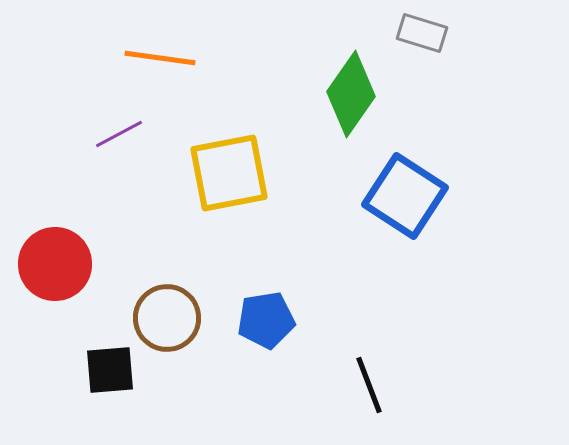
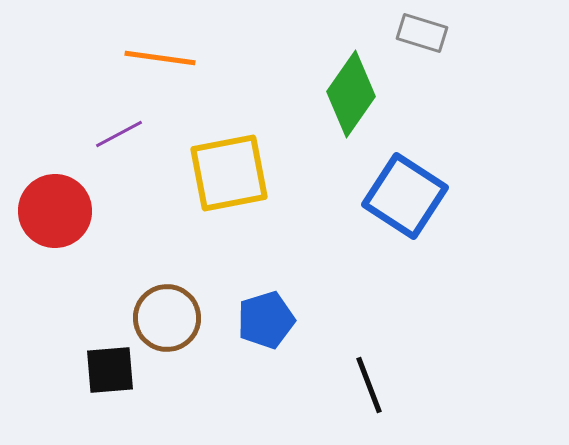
red circle: moved 53 px up
blue pentagon: rotated 8 degrees counterclockwise
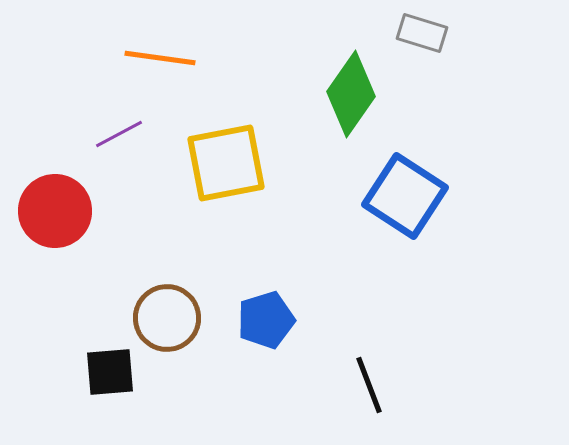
yellow square: moved 3 px left, 10 px up
black square: moved 2 px down
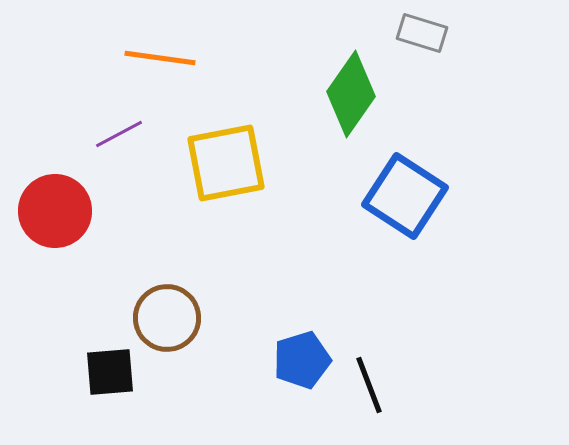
blue pentagon: moved 36 px right, 40 px down
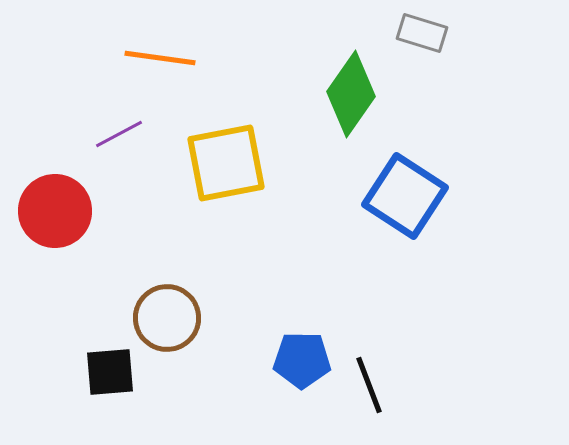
blue pentagon: rotated 18 degrees clockwise
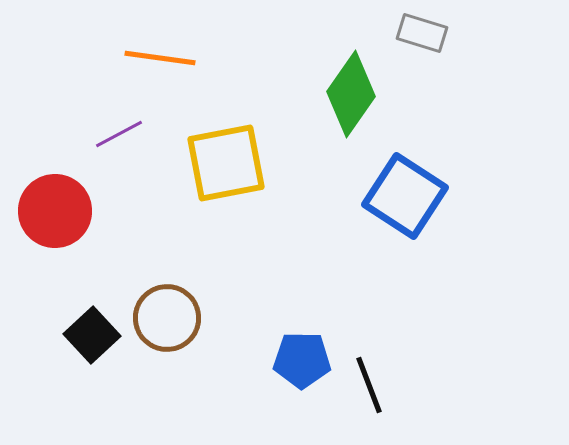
black square: moved 18 px left, 37 px up; rotated 38 degrees counterclockwise
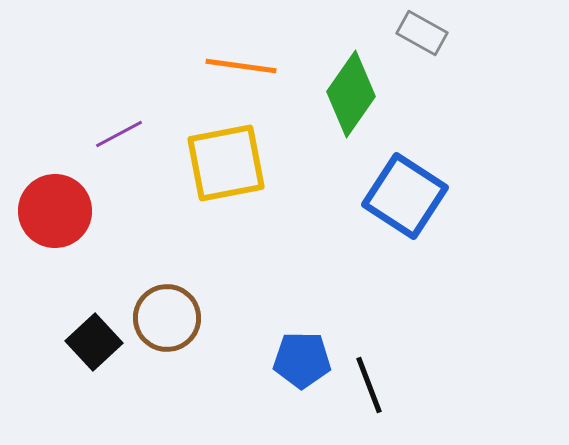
gray rectangle: rotated 12 degrees clockwise
orange line: moved 81 px right, 8 px down
black square: moved 2 px right, 7 px down
